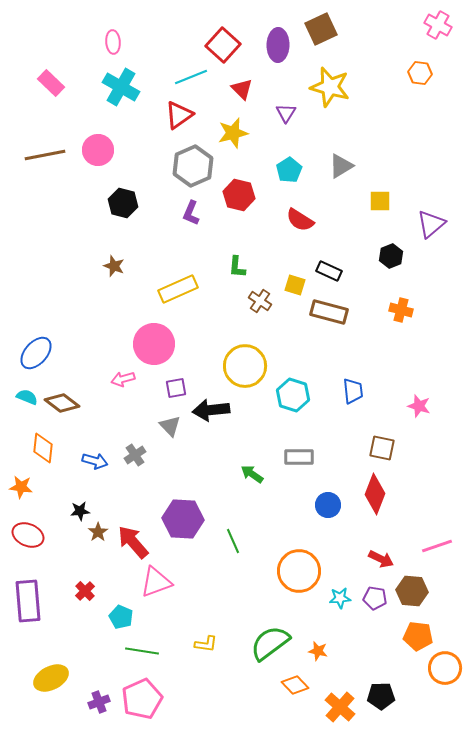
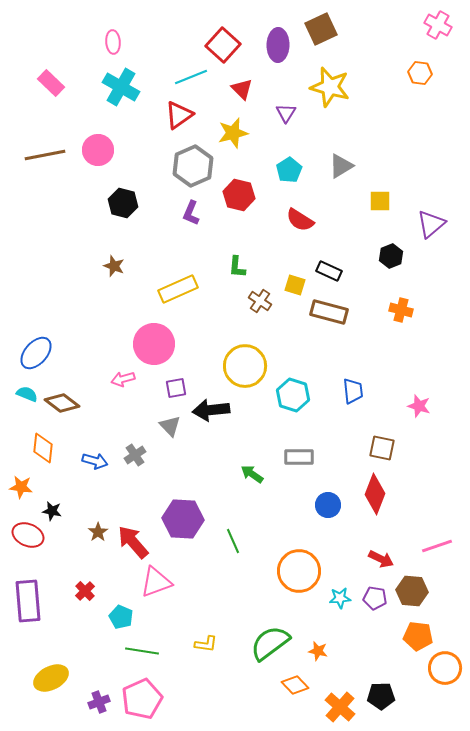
cyan semicircle at (27, 397): moved 3 px up
black star at (80, 511): moved 28 px left; rotated 18 degrees clockwise
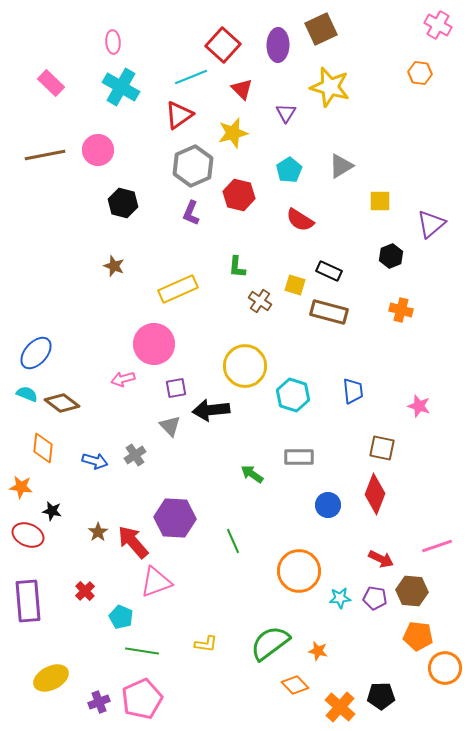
purple hexagon at (183, 519): moved 8 px left, 1 px up
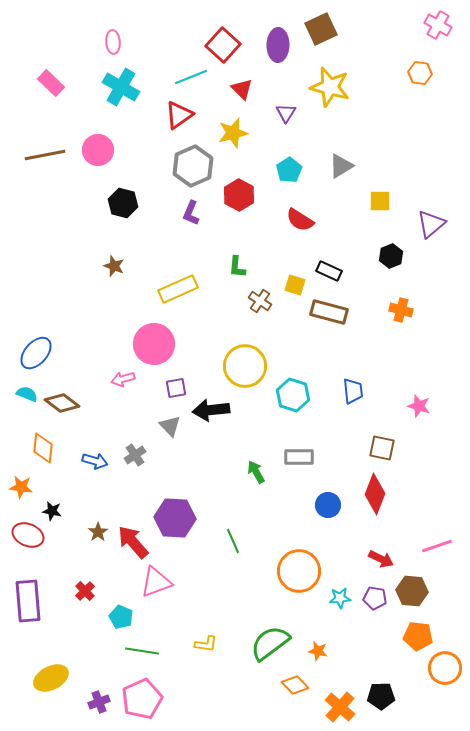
red hexagon at (239, 195): rotated 16 degrees clockwise
green arrow at (252, 474): moved 4 px right, 2 px up; rotated 25 degrees clockwise
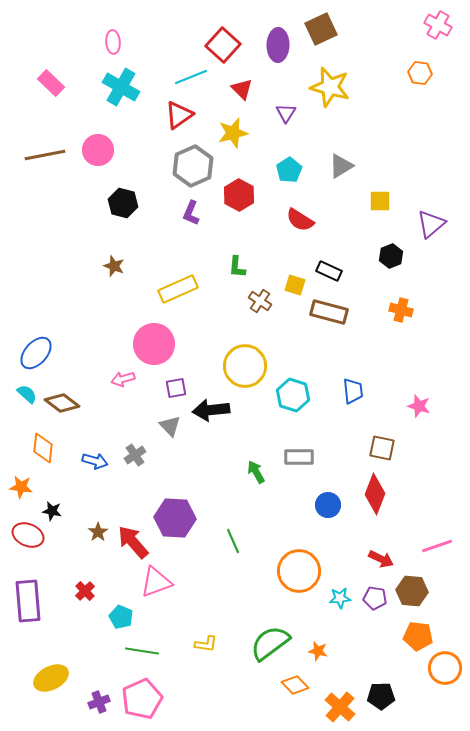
cyan semicircle at (27, 394): rotated 20 degrees clockwise
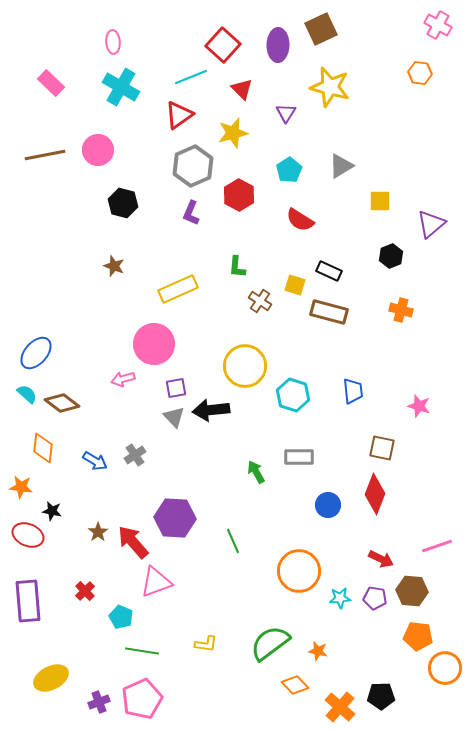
gray triangle at (170, 426): moved 4 px right, 9 px up
blue arrow at (95, 461): rotated 15 degrees clockwise
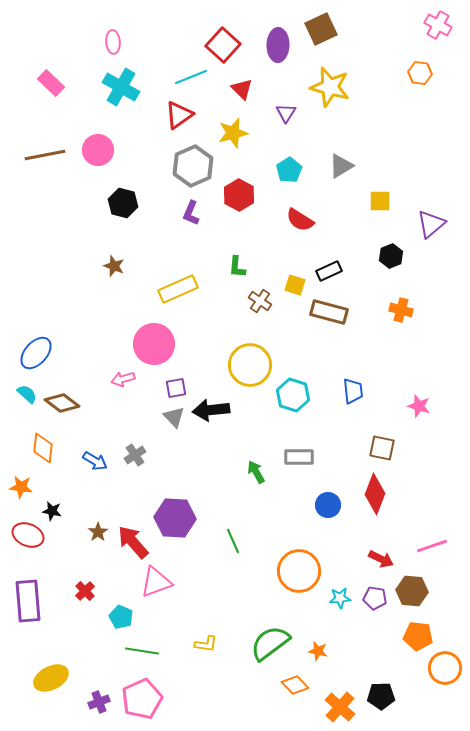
black rectangle at (329, 271): rotated 50 degrees counterclockwise
yellow circle at (245, 366): moved 5 px right, 1 px up
pink line at (437, 546): moved 5 px left
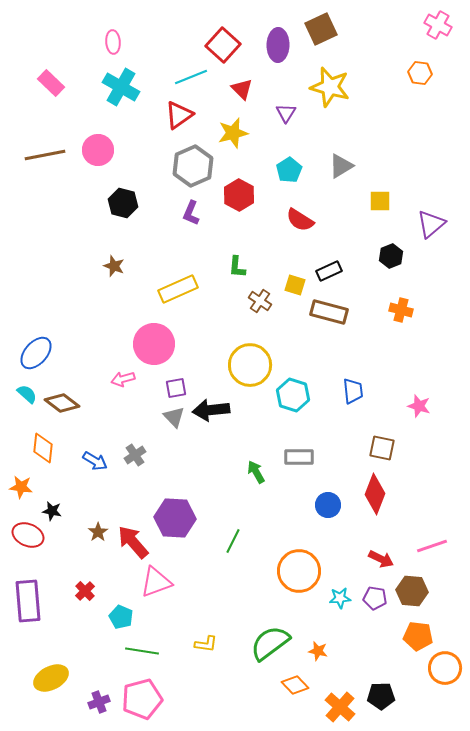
green line at (233, 541): rotated 50 degrees clockwise
pink pentagon at (142, 699): rotated 9 degrees clockwise
